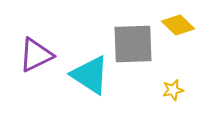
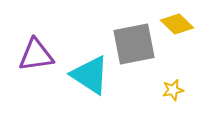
yellow diamond: moved 1 px left, 1 px up
gray square: moved 1 px right; rotated 9 degrees counterclockwise
purple triangle: rotated 18 degrees clockwise
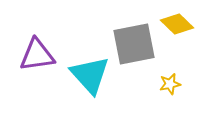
purple triangle: moved 1 px right
cyan triangle: rotated 15 degrees clockwise
yellow star: moved 3 px left, 6 px up
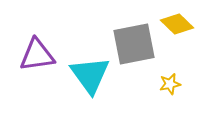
cyan triangle: rotated 6 degrees clockwise
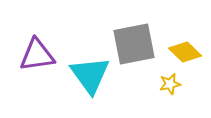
yellow diamond: moved 8 px right, 28 px down
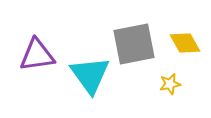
yellow diamond: moved 9 px up; rotated 16 degrees clockwise
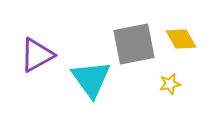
yellow diamond: moved 4 px left, 4 px up
purple triangle: rotated 21 degrees counterclockwise
cyan triangle: moved 1 px right, 4 px down
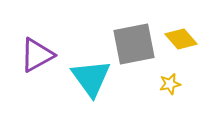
yellow diamond: rotated 12 degrees counterclockwise
cyan triangle: moved 1 px up
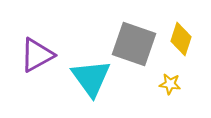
yellow diamond: rotated 60 degrees clockwise
gray square: rotated 30 degrees clockwise
yellow star: rotated 20 degrees clockwise
